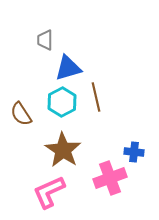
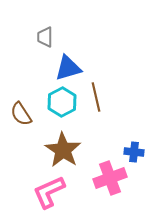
gray trapezoid: moved 3 px up
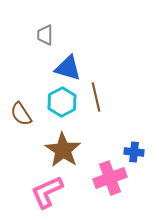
gray trapezoid: moved 2 px up
blue triangle: rotated 32 degrees clockwise
pink L-shape: moved 2 px left
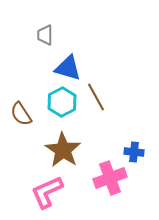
brown line: rotated 16 degrees counterclockwise
